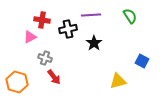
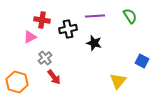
purple line: moved 4 px right, 1 px down
black star: rotated 21 degrees counterclockwise
gray cross: rotated 32 degrees clockwise
yellow triangle: rotated 36 degrees counterclockwise
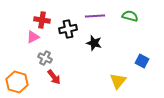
green semicircle: rotated 42 degrees counterclockwise
pink triangle: moved 3 px right
gray cross: rotated 24 degrees counterclockwise
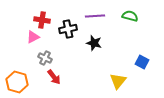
blue square: moved 1 px down
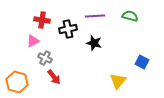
pink triangle: moved 4 px down
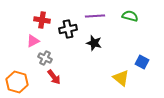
yellow triangle: moved 3 px right, 3 px up; rotated 30 degrees counterclockwise
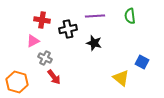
green semicircle: rotated 112 degrees counterclockwise
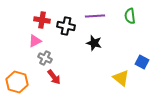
black cross: moved 2 px left, 3 px up; rotated 24 degrees clockwise
pink triangle: moved 2 px right
